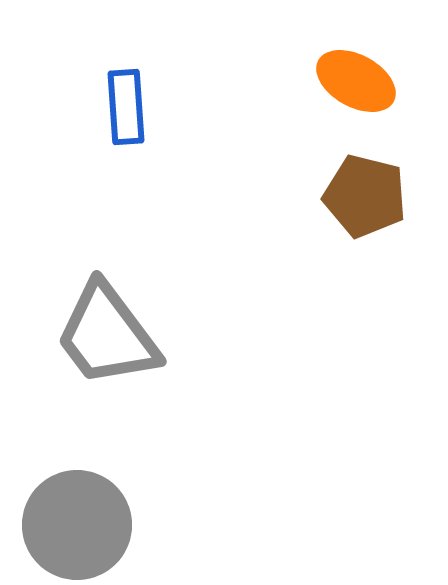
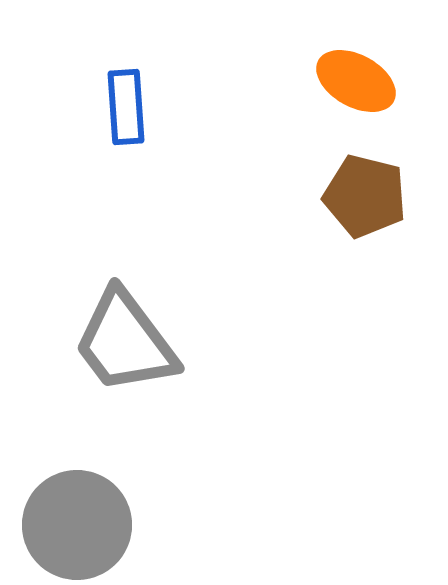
gray trapezoid: moved 18 px right, 7 px down
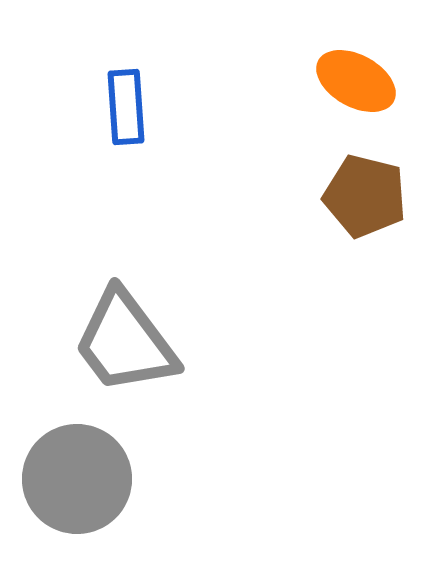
gray circle: moved 46 px up
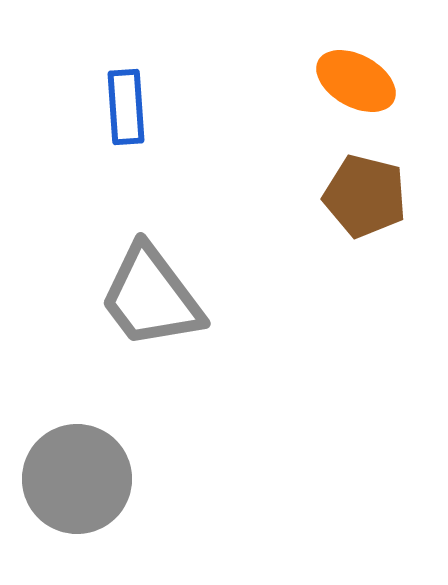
gray trapezoid: moved 26 px right, 45 px up
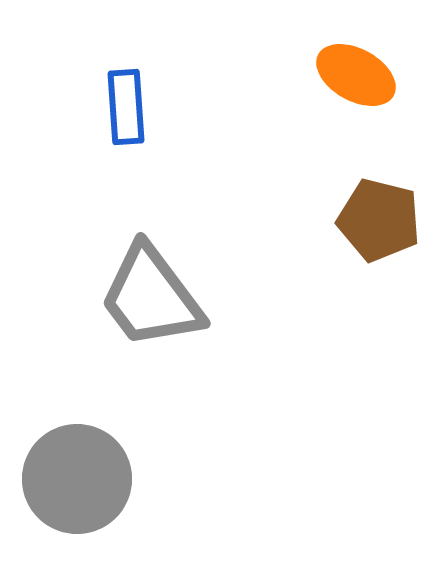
orange ellipse: moved 6 px up
brown pentagon: moved 14 px right, 24 px down
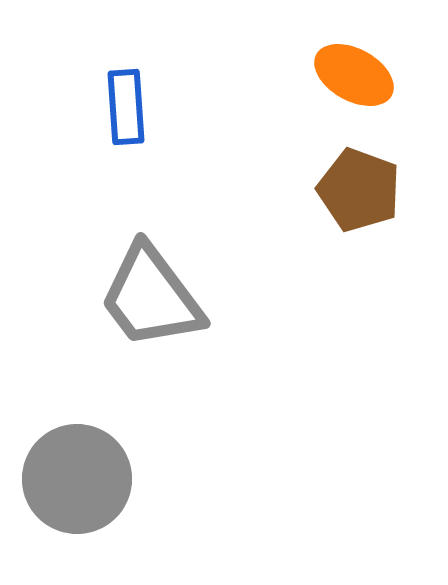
orange ellipse: moved 2 px left
brown pentagon: moved 20 px left, 30 px up; rotated 6 degrees clockwise
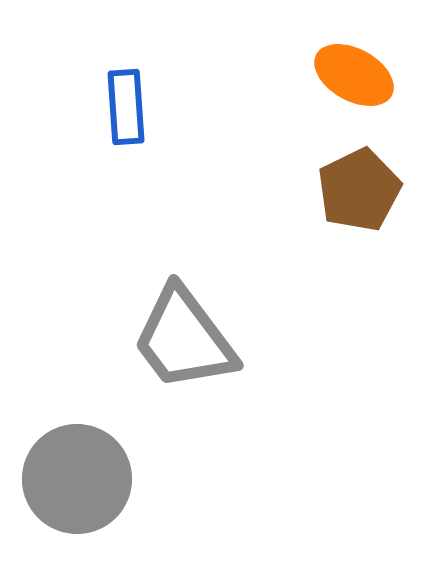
brown pentagon: rotated 26 degrees clockwise
gray trapezoid: moved 33 px right, 42 px down
